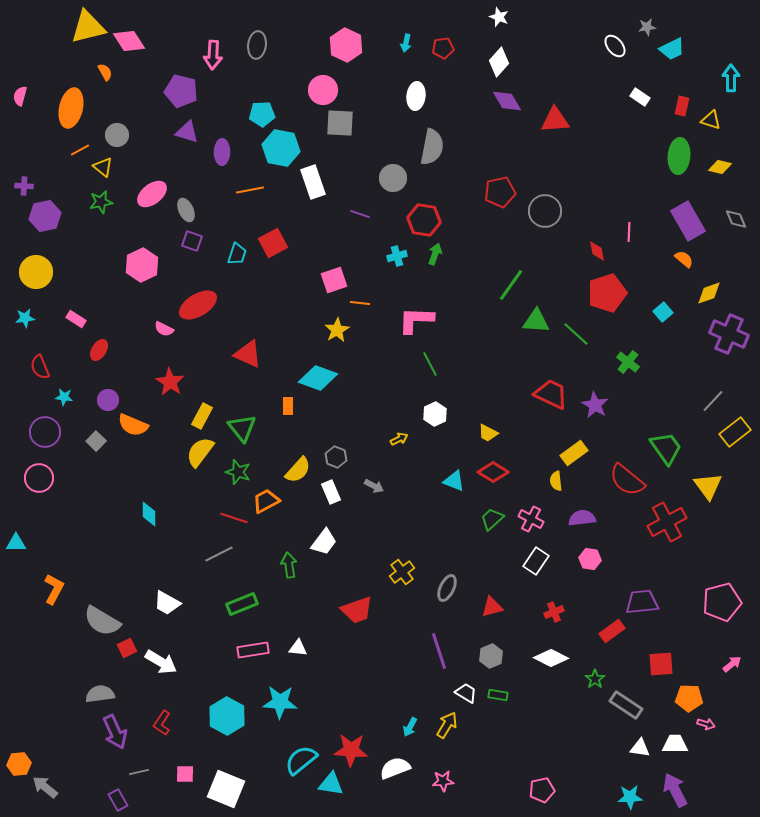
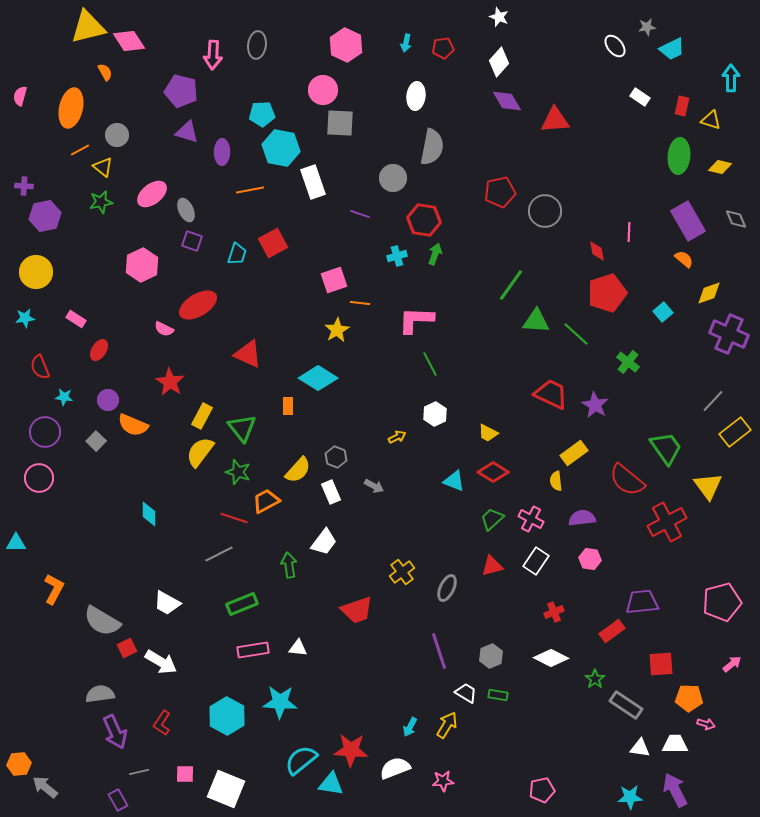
cyan diamond at (318, 378): rotated 12 degrees clockwise
yellow arrow at (399, 439): moved 2 px left, 2 px up
red triangle at (492, 607): moved 41 px up
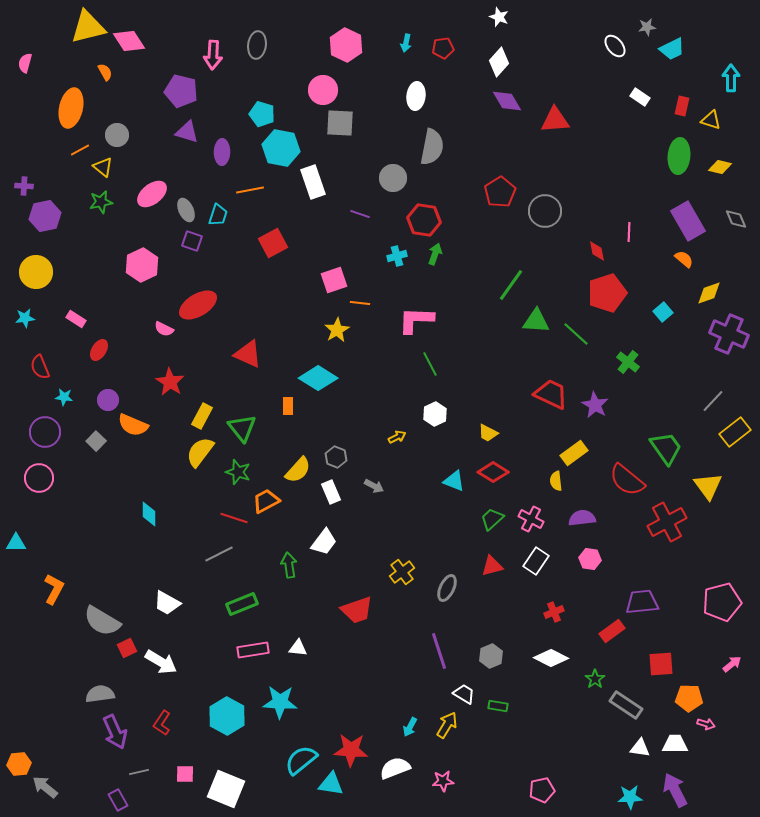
pink semicircle at (20, 96): moved 5 px right, 33 px up
cyan pentagon at (262, 114): rotated 20 degrees clockwise
red pentagon at (500, 192): rotated 20 degrees counterclockwise
cyan trapezoid at (237, 254): moved 19 px left, 39 px up
white trapezoid at (466, 693): moved 2 px left, 1 px down
green rectangle at (498, 695): moved 11 px down
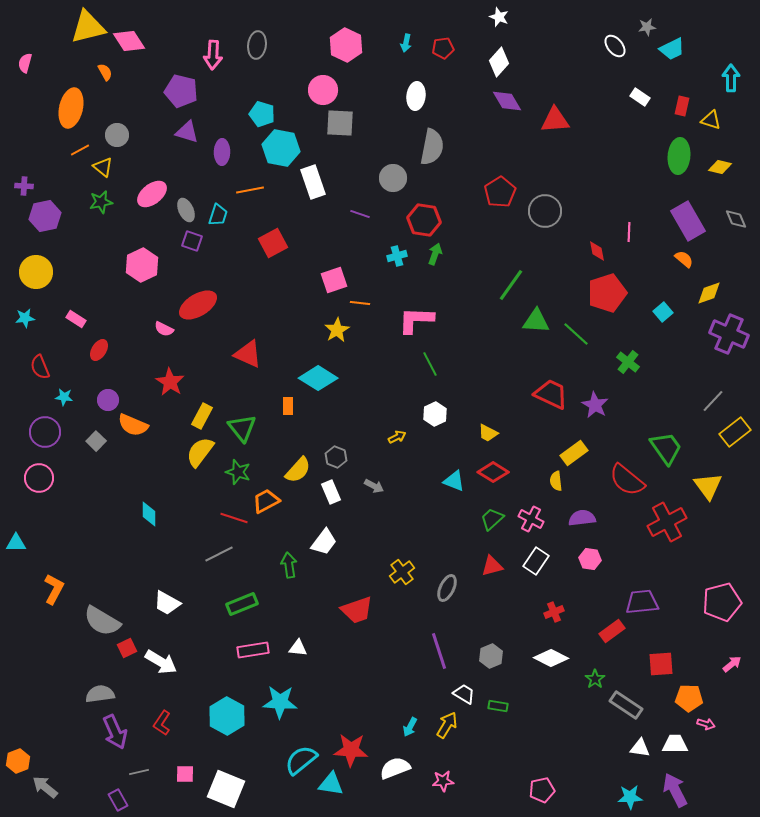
orange hexagon at (19, 764): moved 1 px left, 3 px up; rotated 15 degrees counterclockwise
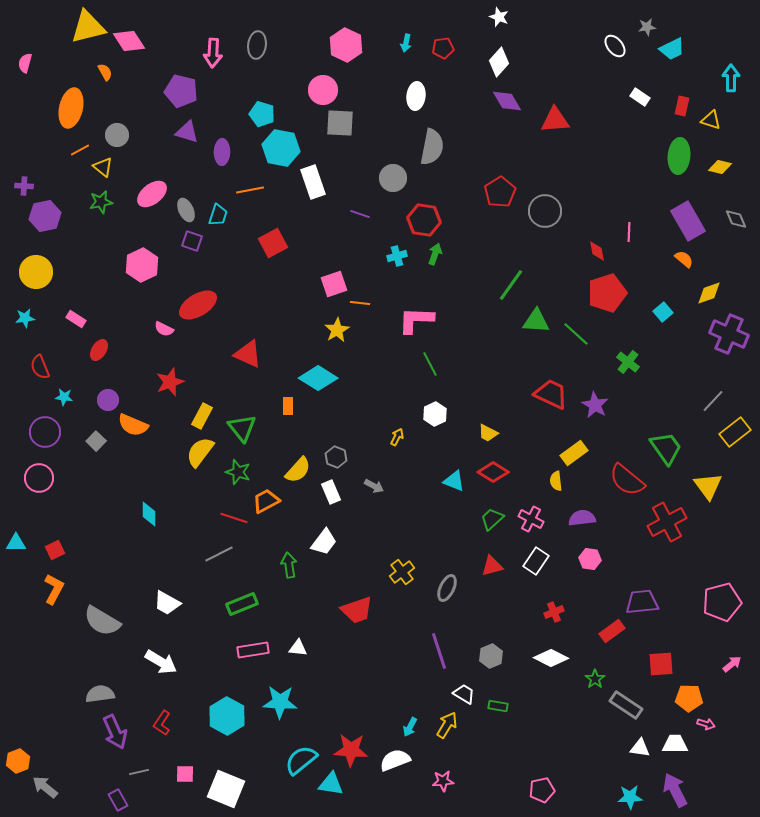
pink arrow at (213, 55): moved 2 px up
pink square at (334, 280): moved 4 px down
red star at (170, 382): rotated 20 degrees clockwise
yellow arrow at (397, 437): rotated 36 degrees counterclockwise
red square at (127, 648): moved 72 px left, 98 px up
white semicircle at (395, 768): moved 8 px up
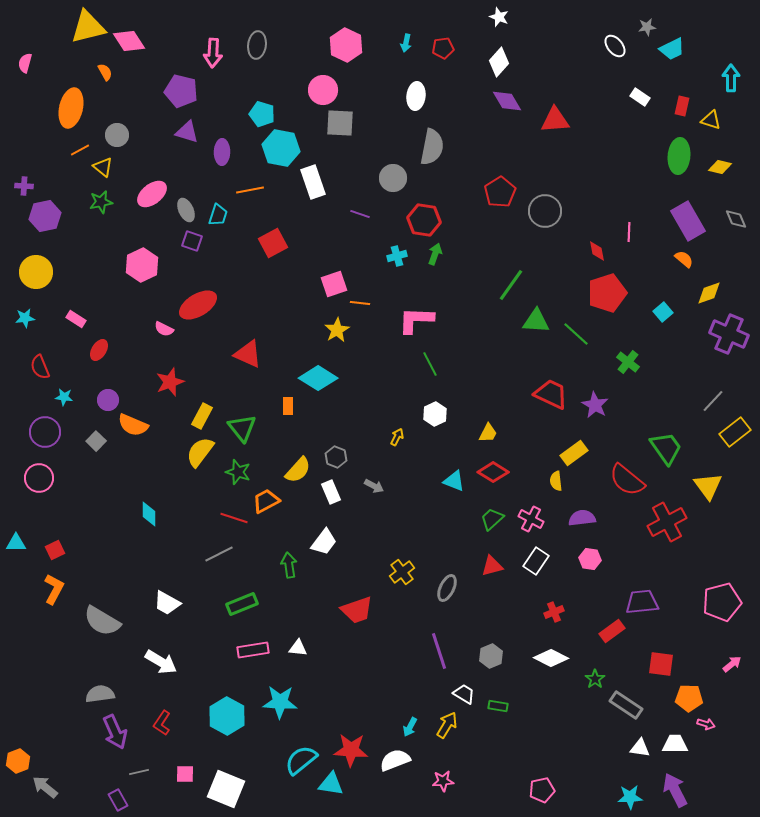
yellow trapezoid at (488, 433): rotated 90 degrees counterclockwise
red square at (661, 664): rotated 12 degrees clockwise
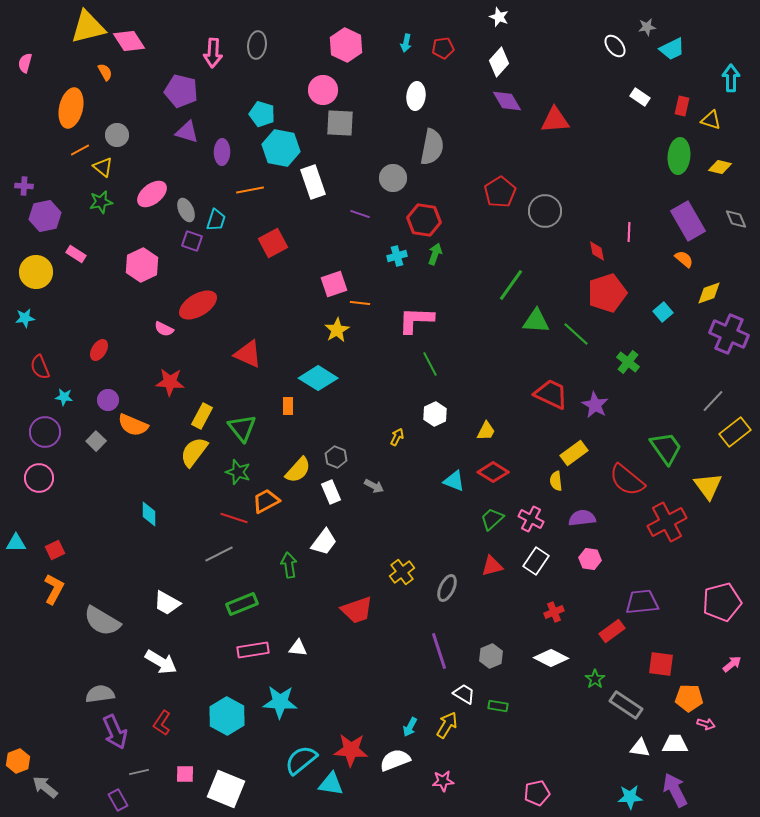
cyan trapezoid at (218, 215): moved 2 px left, 5 px down
pink rectangle at (76, 319): moved 65 px up
red star at (170, 382): rotated 24 degrees clockwise
yellow trapezoid at (488, 433): moved 2 px left, 2 px up
yellow semicircle at (200, 452): moved 6 px left
pink pentagon at (542, 790): moved 5 px left, 3 px down
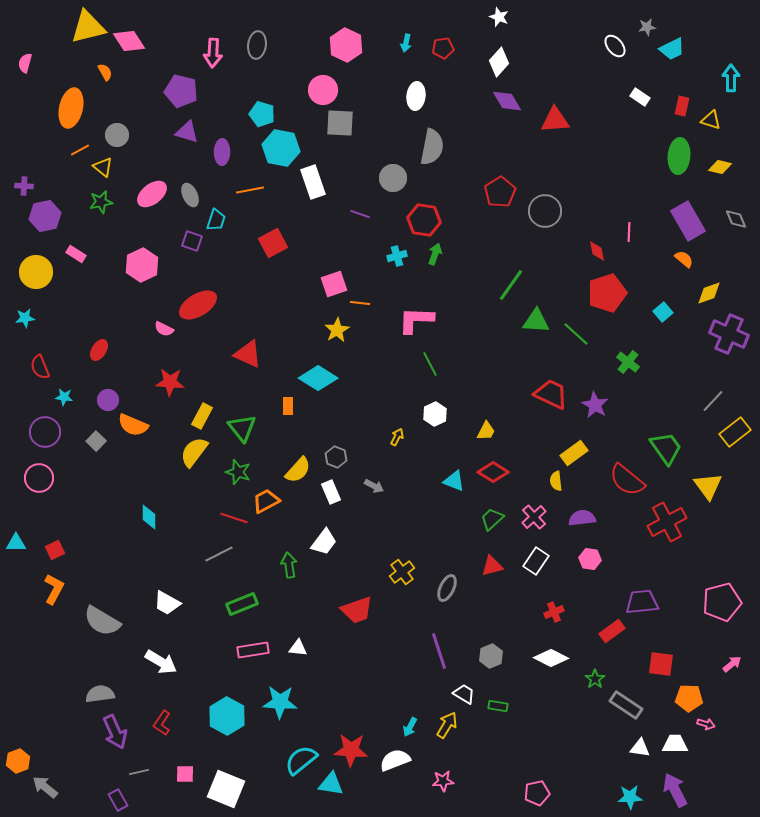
gray ellipse at (186, 210): moved 4 px right, 15 px up
cyan diamond at (149, 514): moved 3 px down
pink cross at (531, 519): moved 3 px right, 2 px up; rotated 20 degrees clockwise
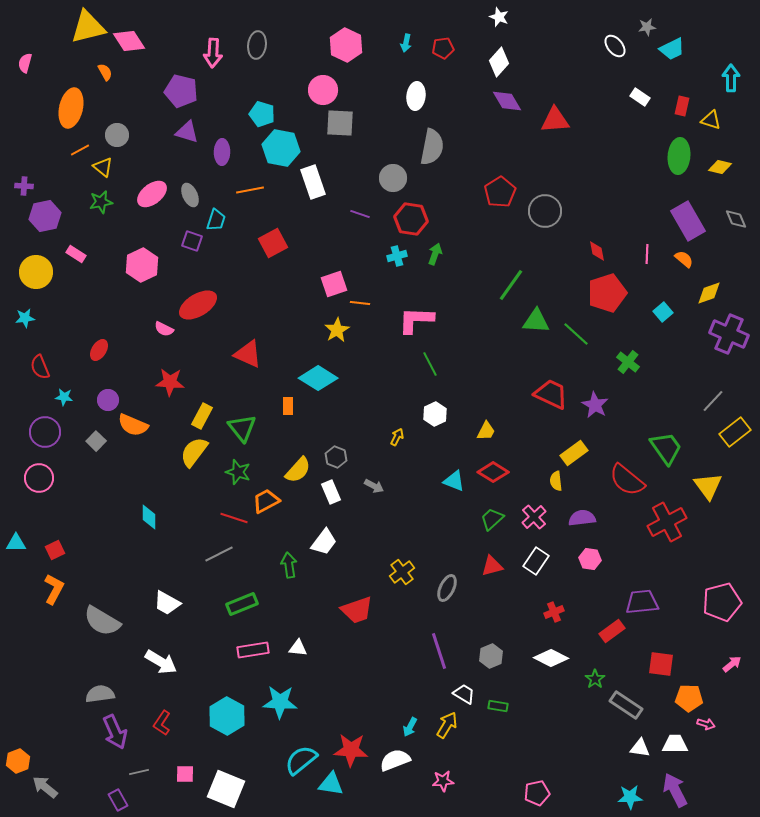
red hexagon at (424, 220): moved 13 px left, 1 px up
pink line at (629, 232): moved 18 px right, 22 px down
